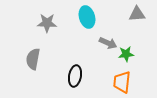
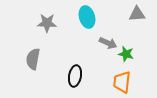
green star: rotated 21 degrees clockwise
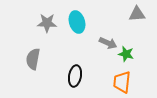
cyan ellipse: moved 10 px left, 5 px down
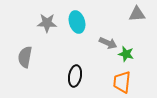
gray semicircle: moved 8 px left, 2 px up
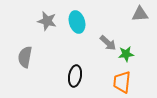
gray triangle: moved 3 px right
gray star: moved 2 px up; rotated 12 degrees clockwise
gray arrow: rotated 18 degrees clockwise
green star: rotated 21 degrees counterclockwise
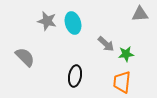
cyan ellipse: moved 4 px left, 1 px down
gray arrow: moved 2 px left, 1 px down
gray semicircle: rotated 125 degrees clockwise
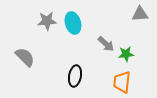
gray star: rotated 18 degrees counterclockwise
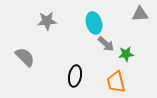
cyan ellipse: moved 21 px right
orange trapezoid: moved 6 px left; rotated 20 degrees counterclockwise
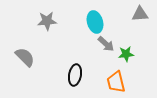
cyan ellipse: moved 1 px right, 1 px up
black ellipse: moved 1 px up
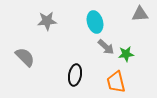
gray arrow: moved 3 px down
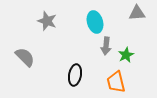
gray triangle: moved 3 px left, 1 px up
gray star: rotated 24 degrees clockwise
gray arrow: moved 1 px up; rotated 54 degrees clockwise
green star: moved 1 px down; rotated 21 degrees counterclockwise
